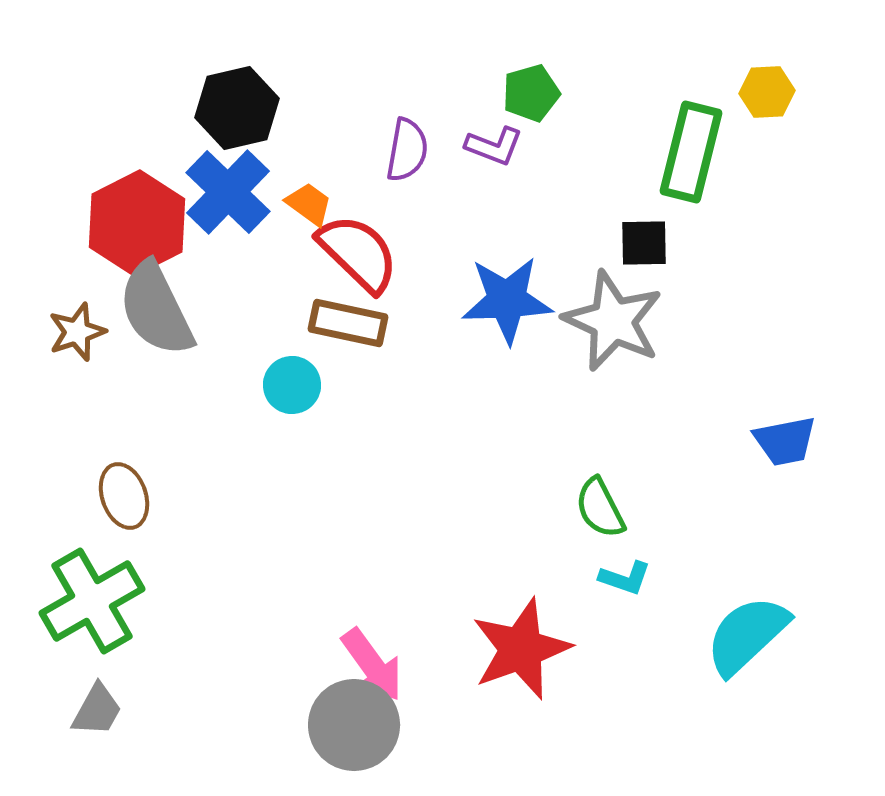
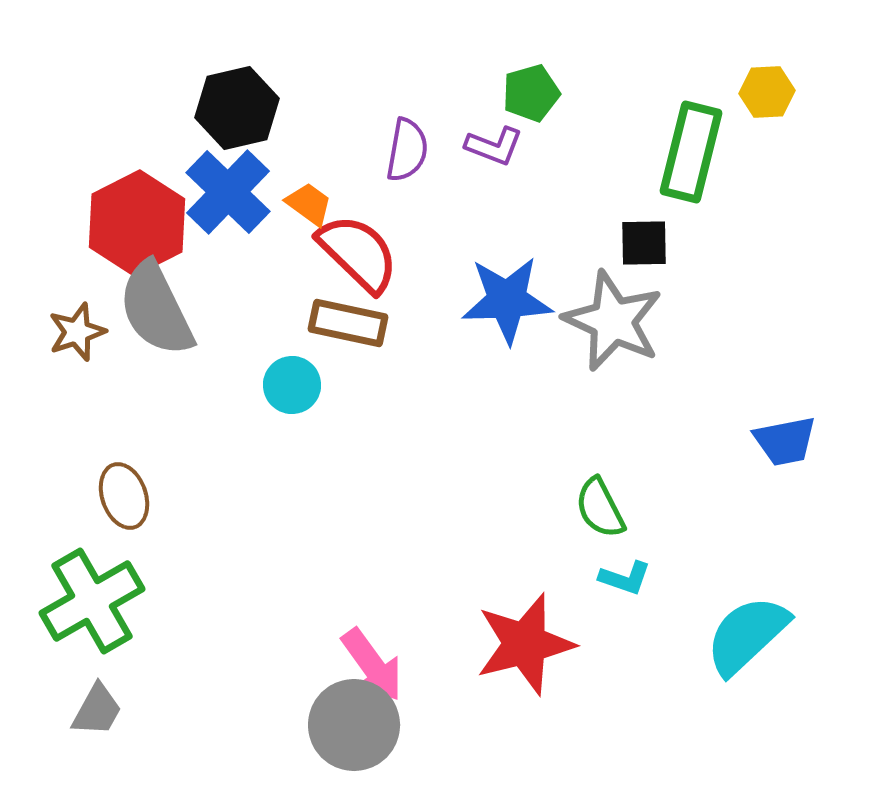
red star: moved 4 px right, 5 px up; rotated 6 degrees clockwise
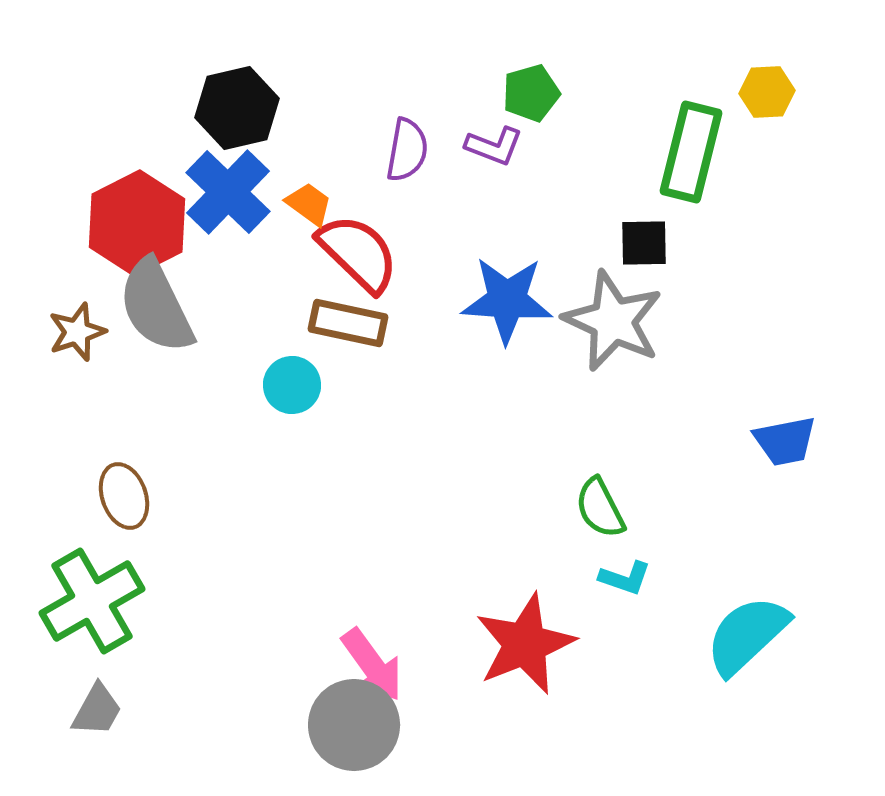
blue star: rotated 6 degrees clockwise
gray semicircle: moved 3 px up
red star: rotated 8 degrees counterclockwise
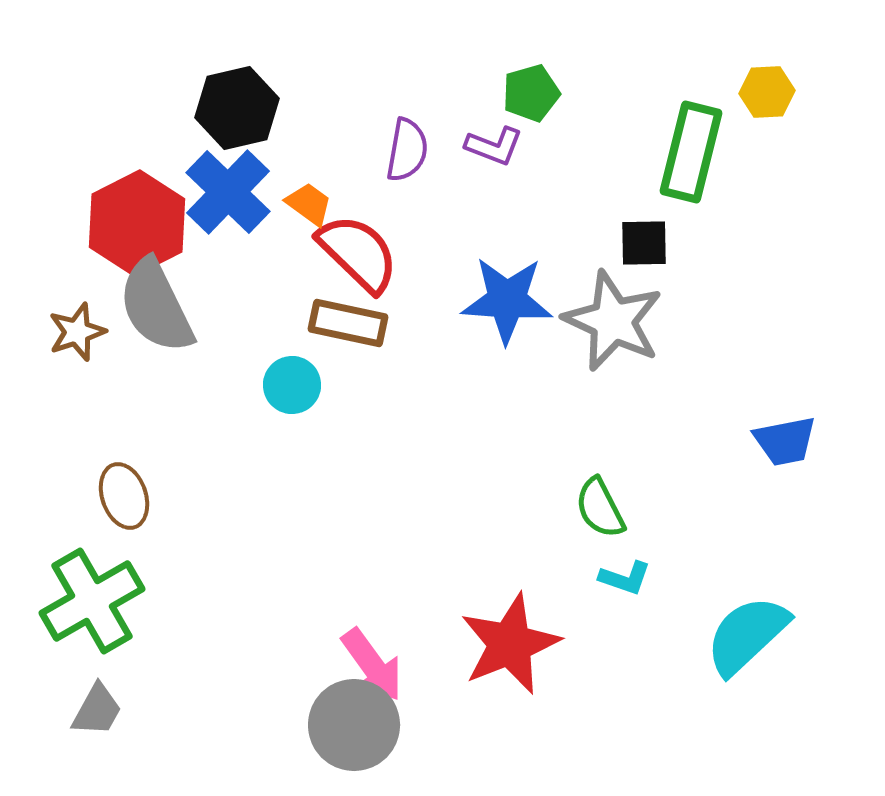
red star: moved 15 px left
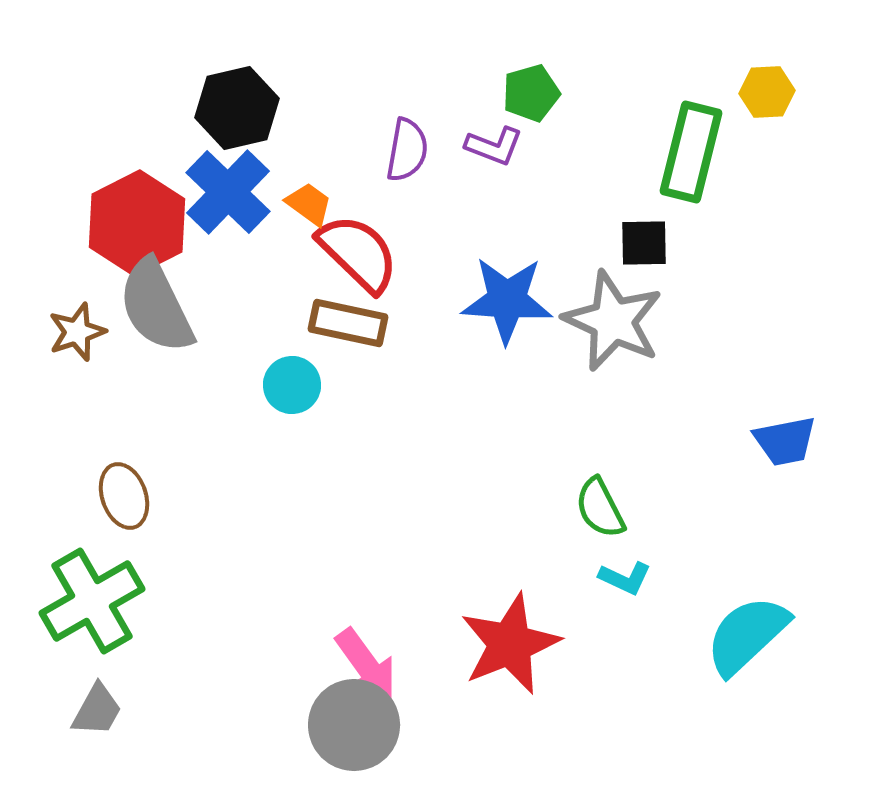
cyan L-shape: rotated 6 degrees clockwise
pink arrow: moved 6 px left
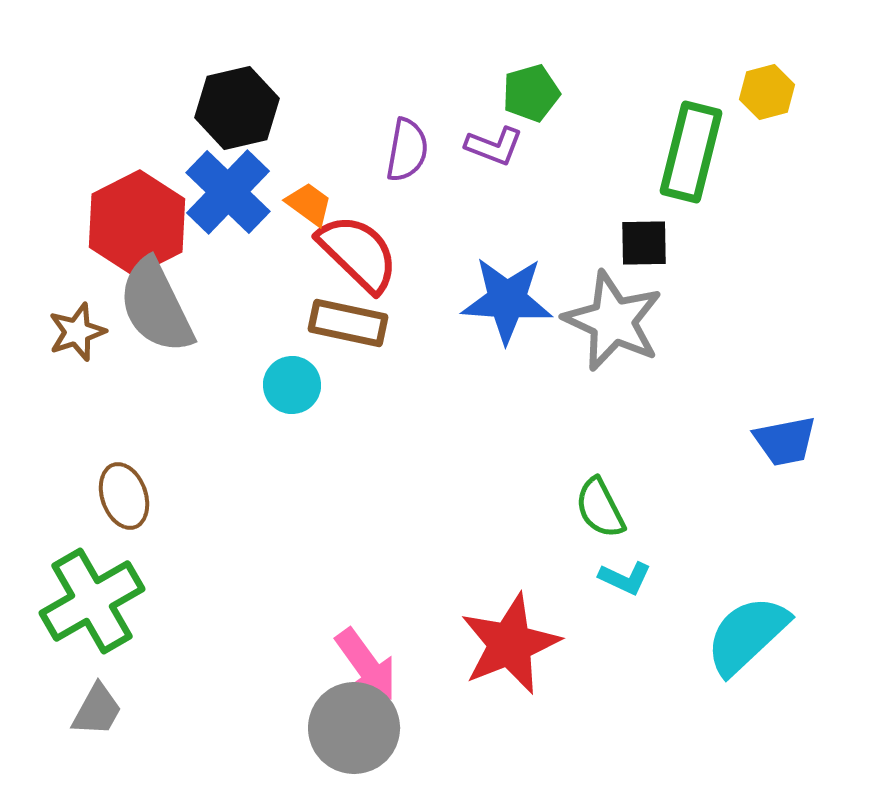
yellow hexagon: rotated 12 degrees counterclockwise
gray circle: moved 3 px down
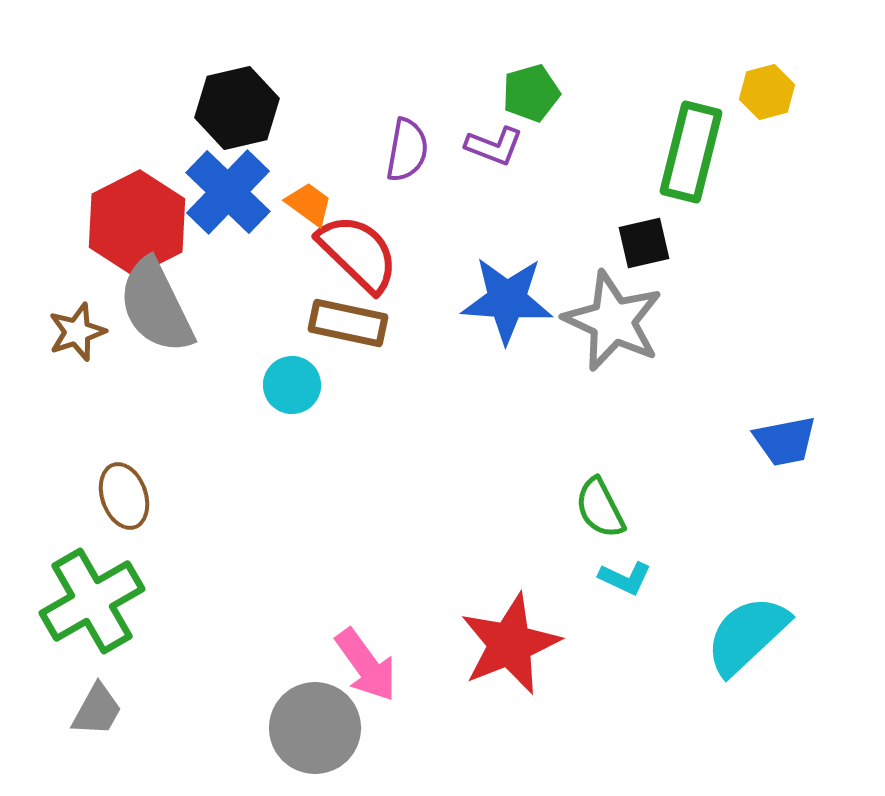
black square: rotated 12 degrees counterclockwise
gray circle: moved 39 px left
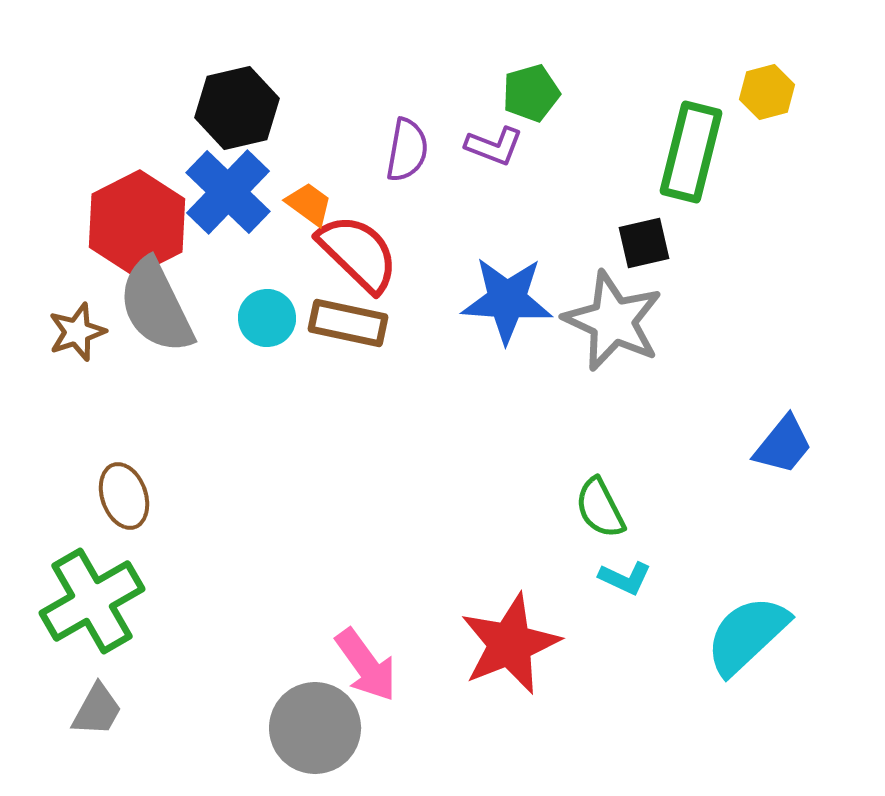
cyan circle: moved 25 px left, 67 px up
blue trapezoid: moved 2 px left, 4 px down; rotated 40 degrees counterclockwise
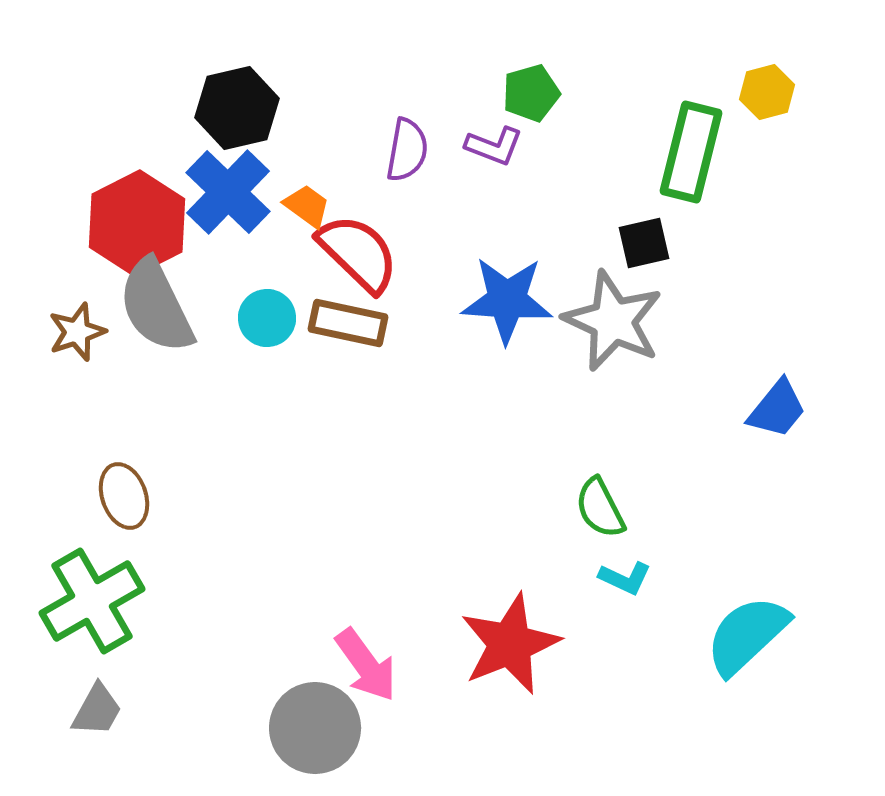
orange trapezoid: moved 2 px left, 2 px down
blue trapezoid: moved 6 px left, 36 px up
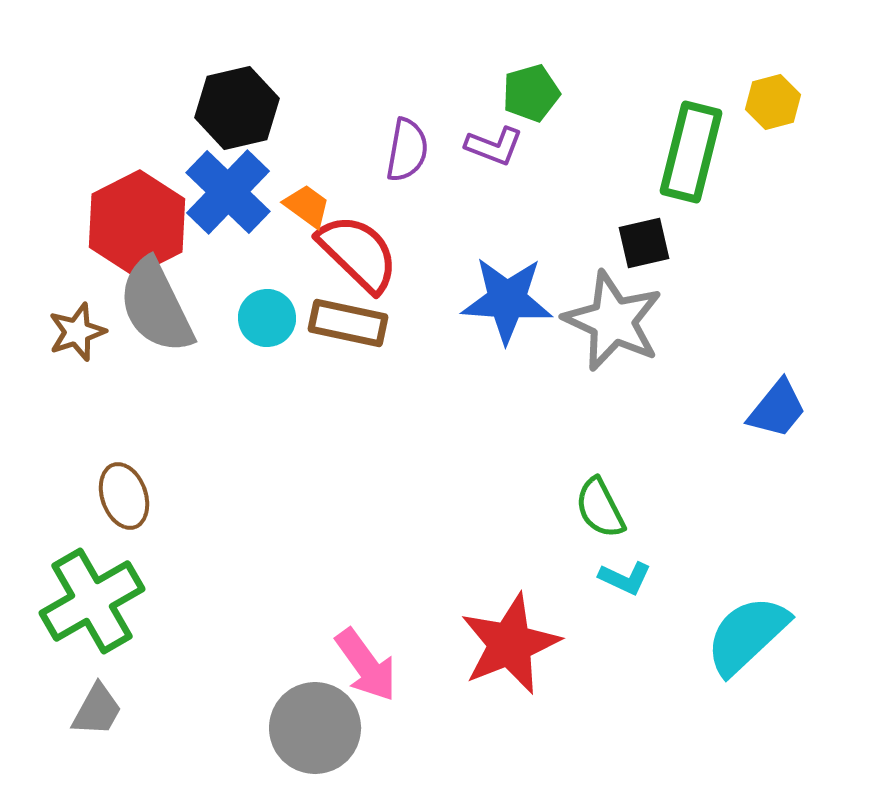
yellow hexagon: moved 6 px right, 10 px down
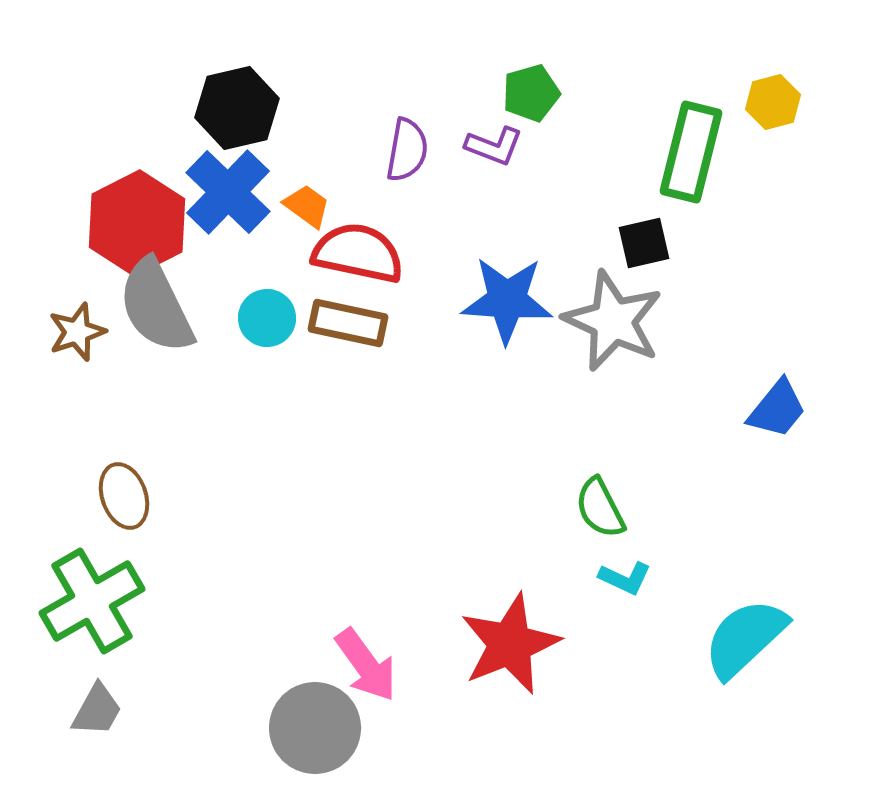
red semicircle: rotated 32 degrees counterclockwise
cyan semicircle: moved 2 px left, 3 px down
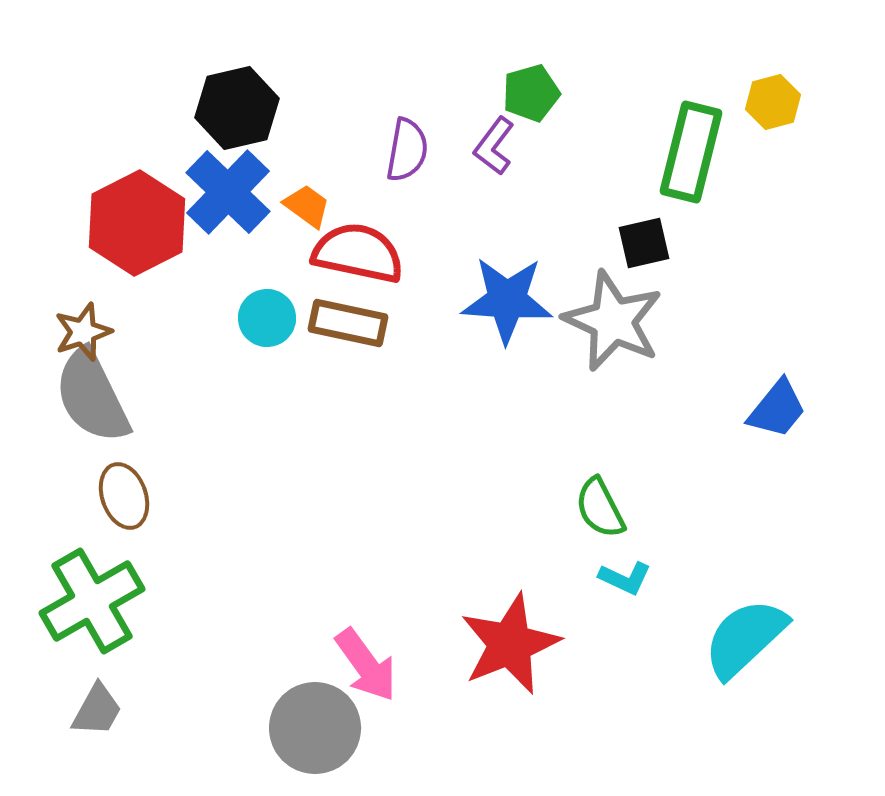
purple L-shape: rotated 106 degrees clockwise
gray semicircle: moved 64 px left, 90 px down
brown star: moved 6 px right
